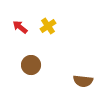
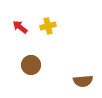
yellow cross: rotated 21 degrees clockwise
brown semicircle: rotated 12 degrees counterclockwise
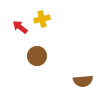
yellow cross: moved 6 px left, 7 px up
brown circle: moved 6 px right, 9 px up
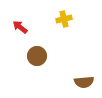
yellow cross: moved 22 px right
brown semicircle: moved 1 px right, 1 px down
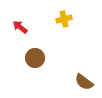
brown circle: moved 2 px left, 2 px down
brown semicircle: rotated 42 degrees clockwise
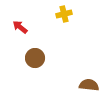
yellow cross: moved 5 px up
brown semicircle: moved 5 px right, 3 px down; rotated 150 degrees clockwise
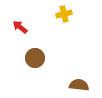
brown semicircle: moved 10 px left
